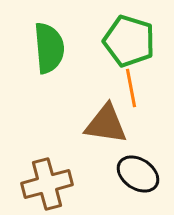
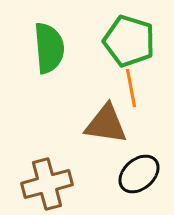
black ellipse: moved 1 px right; rotated 75 degrees counterclockwise
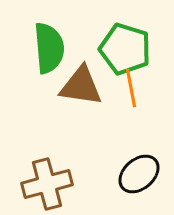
green pentagon: moved 4 px left, 8 px down
brown triangle: moved 25 px left, 38 px up
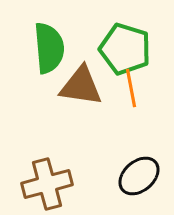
black ellipse: moved 2 px down
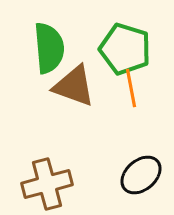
brown triangle: moved 7 px left; rotated 12 degrees clockwise
black ellipse: moved 2 px right, 1 px up
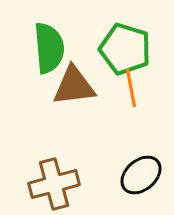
brown triangle: rotated 27 degrees counterclockwise
brown cross: moved 7 px right
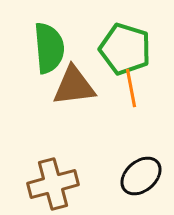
black ellipse: moved 1 px down
brown cross: moved 1 px left
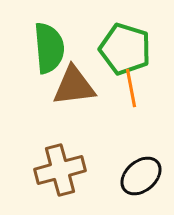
brown cross: moved 7 px right, 14 px up
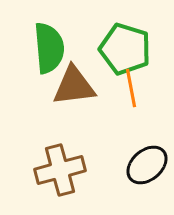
black ellipse: moved 6 px right, 11 px up
